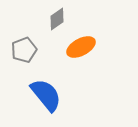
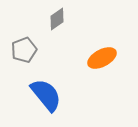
orange ellipse: moved 21 px right, 11 px down
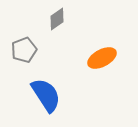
blue semicircle: rotated 6 degrees clockwise
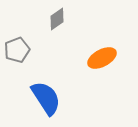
gray pentagon: moved 7 px left
blue semicircle: moved 3 px down
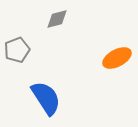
gray diamond: rotated 20 degrees clockwise
orange ellipse: moved 15 px right
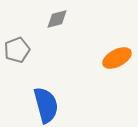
blue semicircle: moved 7 px down; rotated 18 degrees clockwise
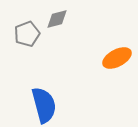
gray pentagon: moved 10 px right, 16 px up
blue semicircle: moved 2 px left
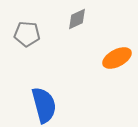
gray diamond: moved 20 px right; rotated 10 degrees counterclockwise
gray pentagon: rotated 25 degrees clockwise
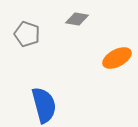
gray diamond: rotated 35 degrees clockwise
gray pentagon: rotated 15 degrees clockwise
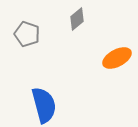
gray diamond: rotated 50 degrees counterclockwise
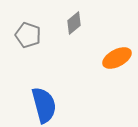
gray diamond: moved 3 px left, 4 px down
gray pentagon: moved 1 px right, 1 px down
